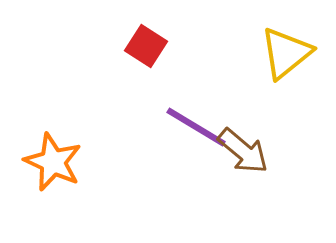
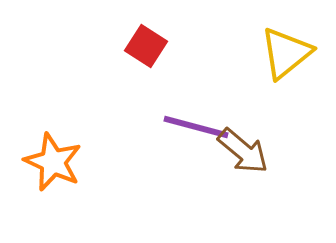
purple line: rotated 16 degrees counterclockwise
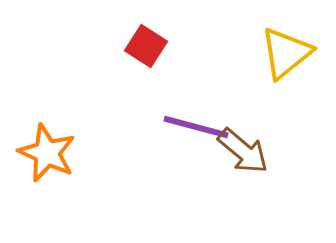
orange star: moved 6 px left, 9 px up
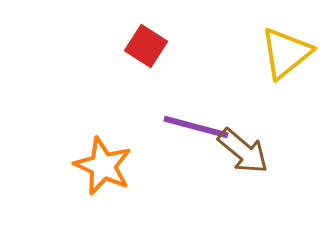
orange star: moved 56 px right, 13 px down
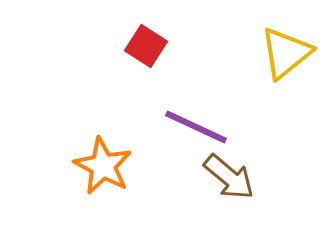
purple line: rotated 10 degrees clockwise
brown arrow: moved 14 px left, 26 px down
orange star: rotated 4 degrees clockwise
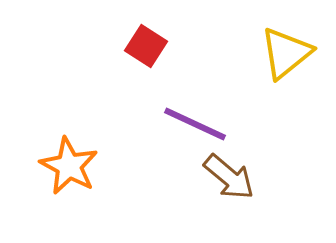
purple line: moved 1 px left, 3 px up
orange star: moved 34 px left
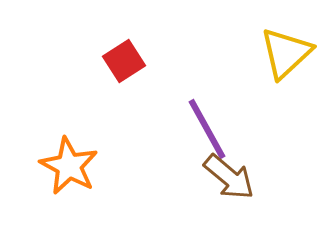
red square: moved 22 px left, 15 px down; rotated 24 degrees clockwise
yellow triangle: rotated 4 degrees counterclockwise
purple line: moved 12 px right, 5 px down; rotated 36 degrees clockwise
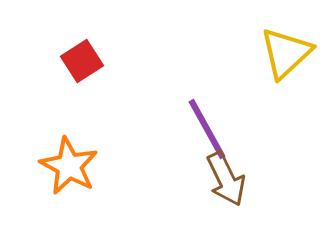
red square: moved 42 px left
brown arrow: moved 3 px left, 2 px down; rotated 24 degrees clockwise
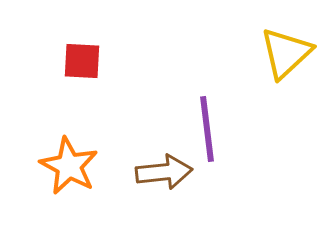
red square: rotated 36 degrees clockwise
purple line: rotated 22 degrees clockwise
brown arrow: moved 62 px left, 7 px up; rotated 70 degrees counterclockwise
